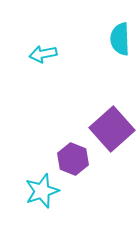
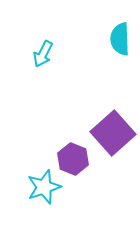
cyan arrow: rotated 52 degrees counterclockwise
purple square: moved 1 px right, 4 px down
cyan star: moved 2 px right, 4 px up
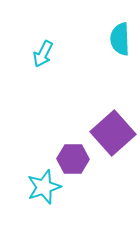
purple hexagon: rotated 20 degrees counterclockwise
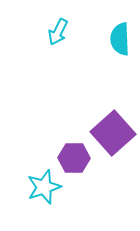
cyan arrow: moved 15 px right, 22 px up
purple hexagon: moved 1 px right, 1 px up
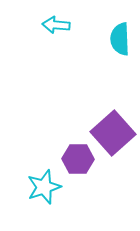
cyan arrow: moved 2 px left, 7 px up; rotated 68 degrees clockwise
purple hexagon: moved 4 px right, 1 px down
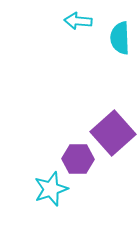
cyan arrow: moved 22 px right, 4 px up
cyan semicircle: moved 1 px up
cyan star: moved 7 px right, 2 px down
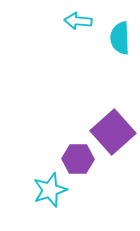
purple square: moved 1 px up
cyan star: moved 1 px left, 1 px down
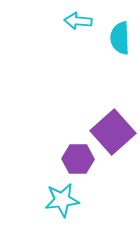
cyan star: moved 12 px right, 10 px down; rotated 12 degrees clockwise
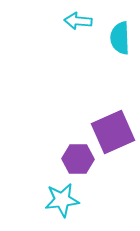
purple square: rotated 18 degrees clockwise
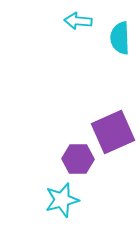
cyan star: rotated 8 degrees counterclockwise
